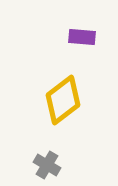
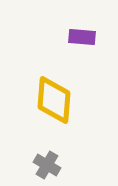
yellow diamond: moved 9 px left; rotated 48 degrees counterclockwise
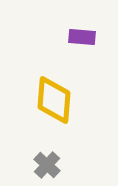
gray cross: rotated 12 degrees clockwise
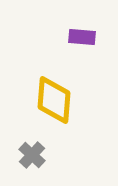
gray cross: moved 15 px left, 10 px up
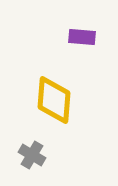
gray cross: rotated 12 degrees counterclockwise
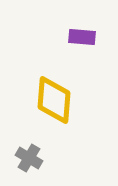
gray cross: moved 3 px left, 3 px down
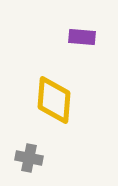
gray cross: rotated 20 degrees counterclockwise
